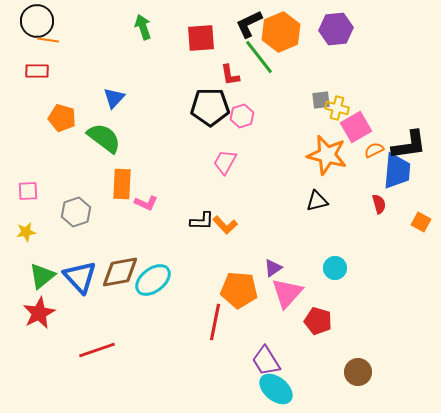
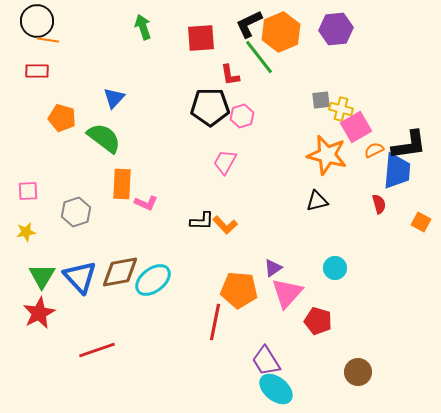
yellow cross at (337, 108): moved 4 px right, 1 px down
green triangle at (42, 276): rotated 20 degrees counterclockwise
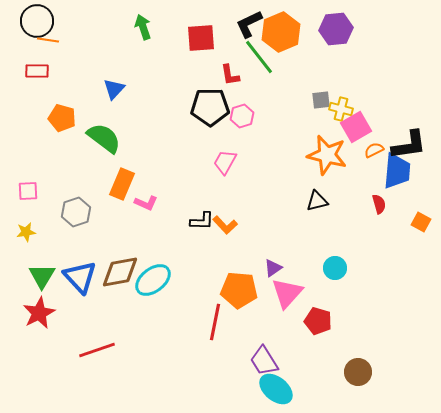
blue triangle at (114, 98): moved 9 px up
orange rectangle at (122, 184): rotated 20 degrees clockwise
purple trapezoid at (266, 361): moved 2 px left
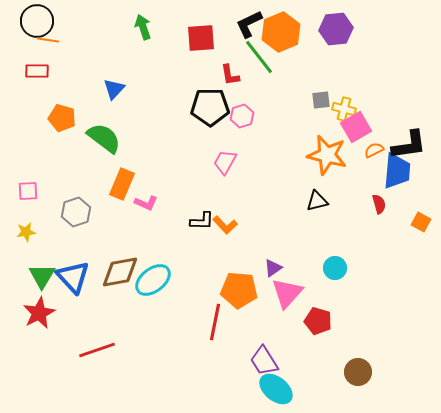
yellow cross at (341, 109): moved 3 px right
blue triangle at (80, 277): moved 7 px left
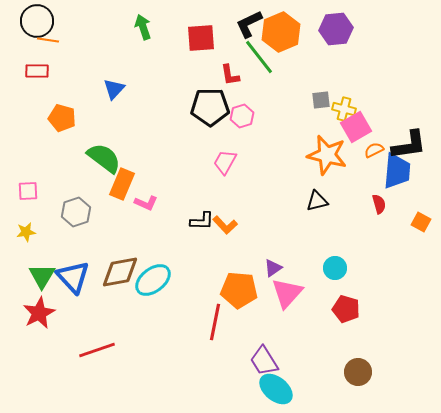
green semicircle at (104, 138): moved 20 px down
red pentagon at (318, 321): moved 28 px right, 12 px up
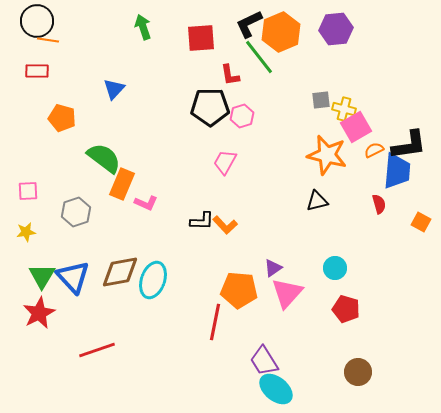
cyan ellipse at (153, 280): rotated 33 degrees counterclockwise
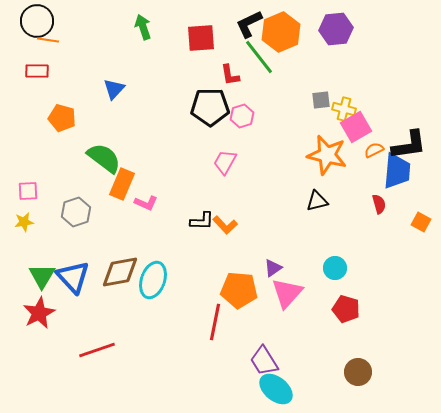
yellow star at (26, 232): moved 2 px left, 10 px up
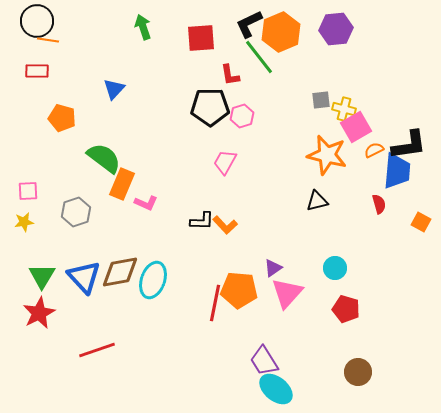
blue triangle at (73, 277): moved 11 px right
red line at (215, 322): moved 19 px up
